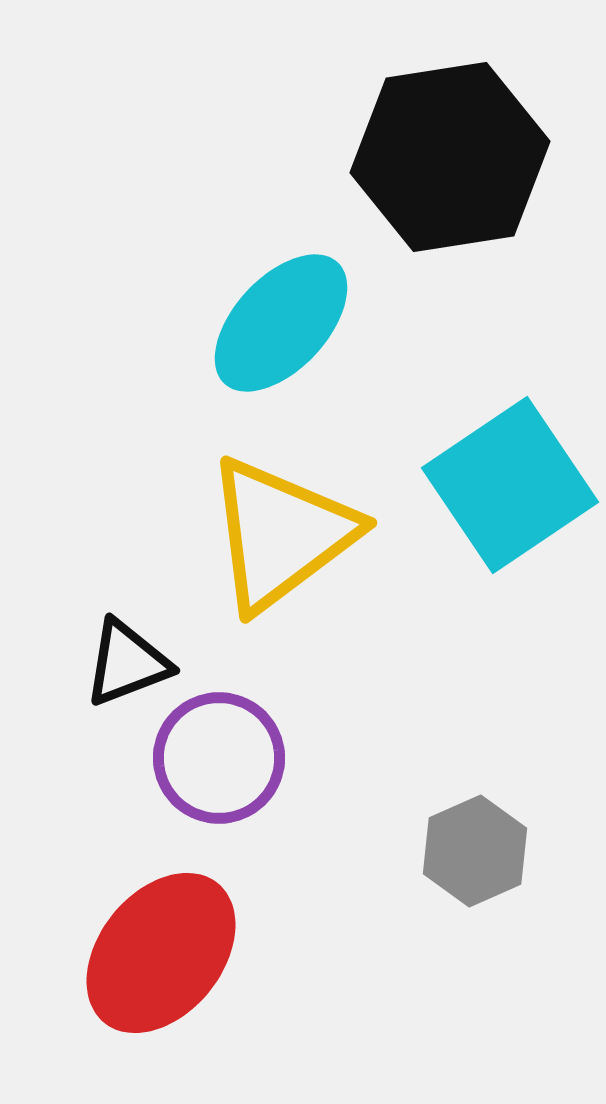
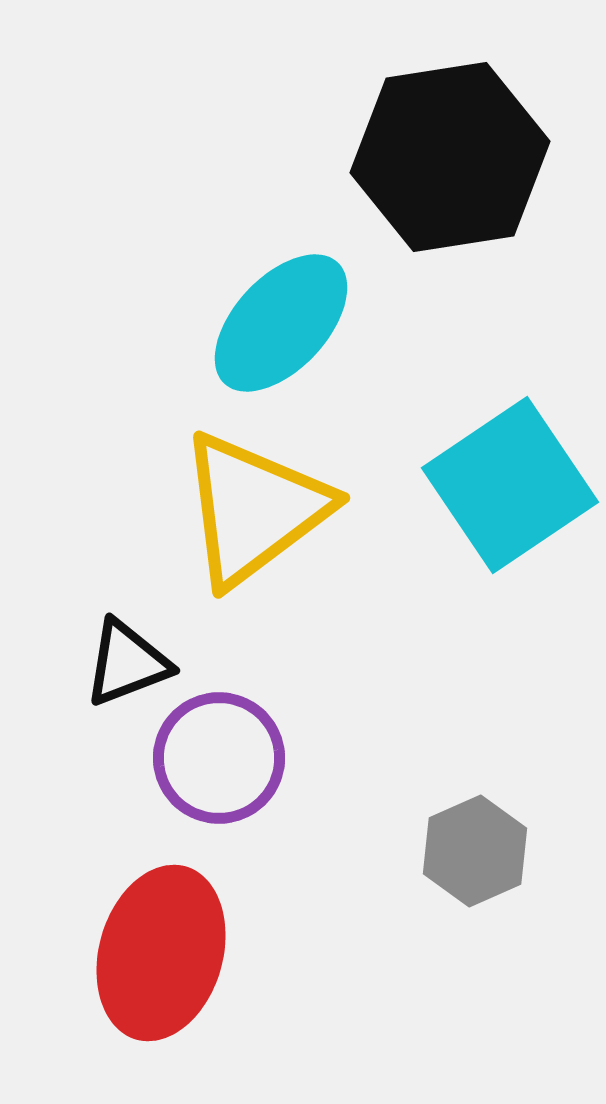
yellow triangle: moved 27 px left, 25 px up
red ellipse: rotated 23 degrees counterclockwise
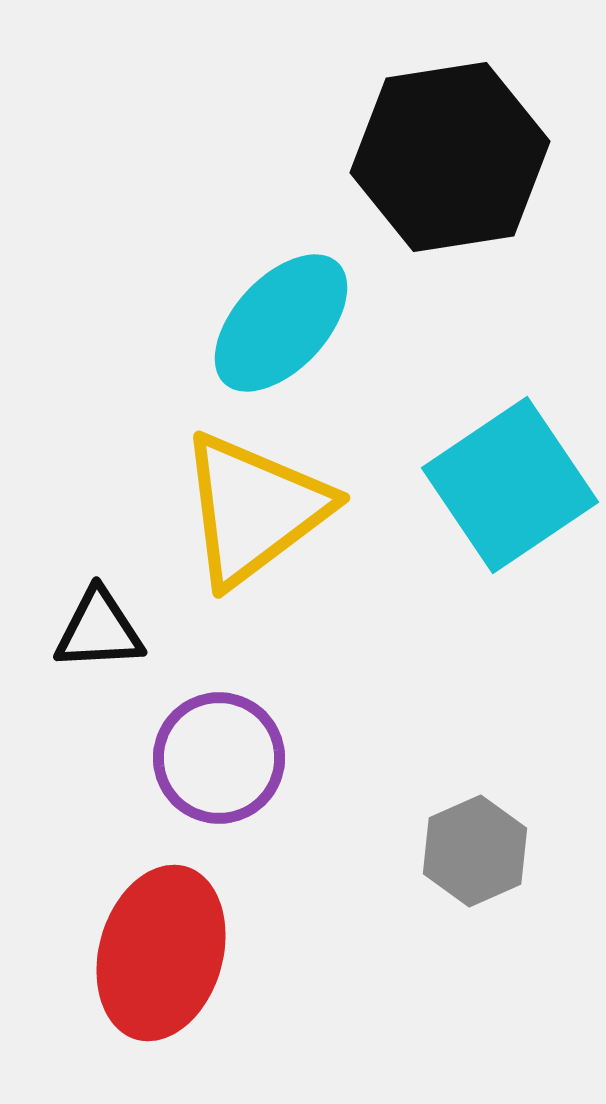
black triangle: moved 28 px left, 33 px up; rotated 18 degrees clockwise
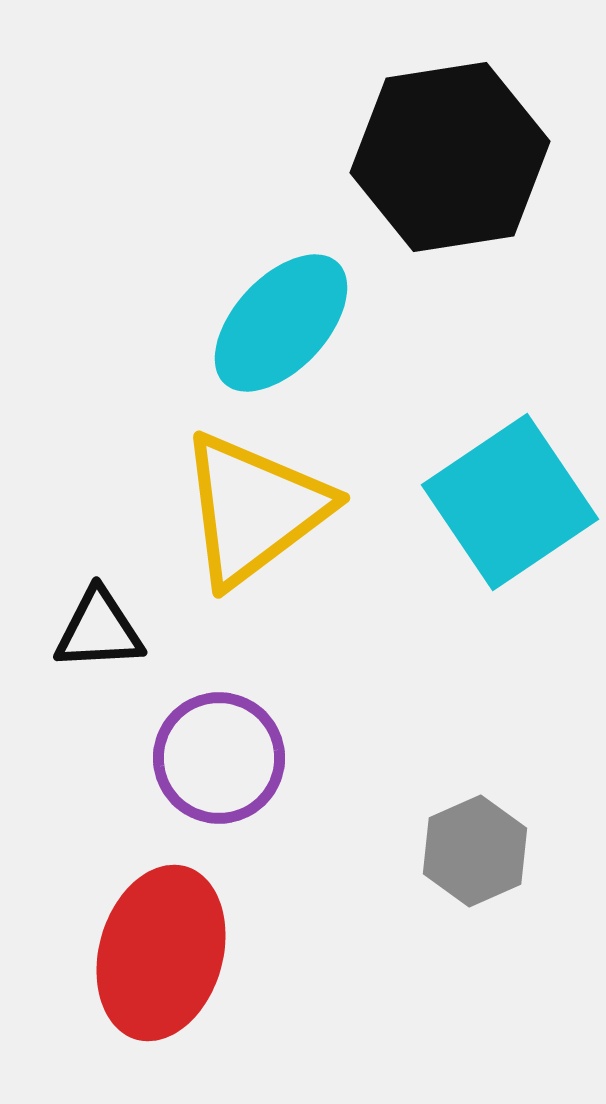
cyan square: moved 17 px down
